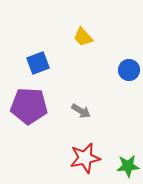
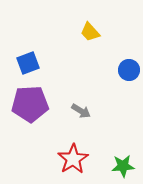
yellow trapezoid: moved 7 px right, 5 px up
blue square: moved 10 px left
purple pentagon: moved 1 px right, 2 px up; rotated 6 degrees counterclockwise
red star: moved 12 px left, 1 px down; rotated 20 degrees counterclockwise
green star: moved 5 px left
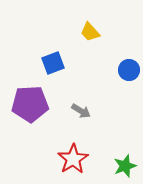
blue square: moved 25 px right
green star: moved 2 px right; rotated 15 degrees counterclockwise
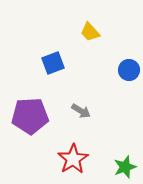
purple pentagon: moved 12 px down
green star: moved 1 px down
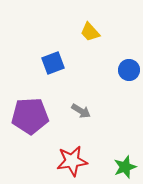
red star: moved 1 px left, 2 px down; rotated 24 degrees clockwise
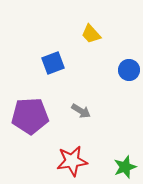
yellow trapezoid: moved 1 px right, 2 px down
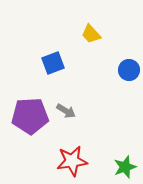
gray arrow: moved 15 px left
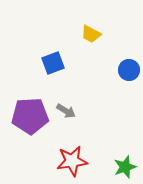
yellow trapezoid: rotated 20 degrees counterclockwise
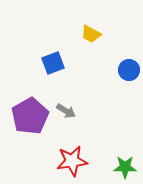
purple pentagon: rotated 27 degrees counterclockwise
green star: rotated 20 degrees clockwise
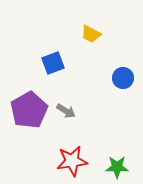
blue circle: moved 6 px left, 8 px down
purple pentagon: moved 1 px left, 6 px up
green star: moved 8 px left
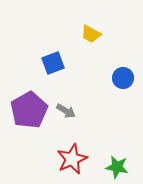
red star: moved 2 px up; rotated 16 degrees counterclockwise
green star: rotated 10 degrees clockwise
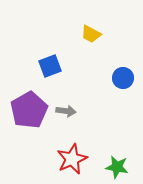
blue square: moved 3 px left, 3 px down
gray arrow: rotated 24 degrees counterclockwise
